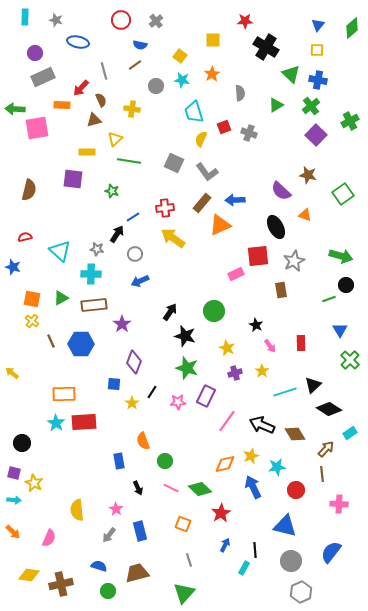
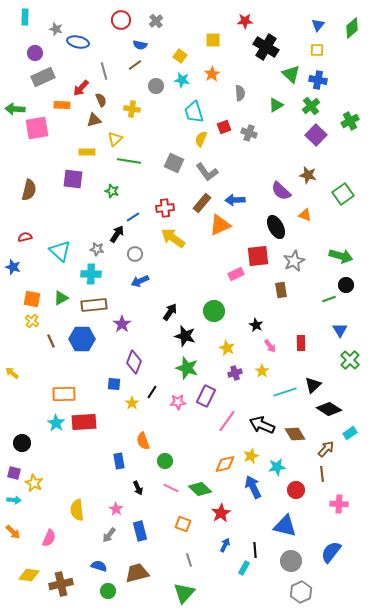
gray star at (56, 20): moved 9 px down
blue hexagon at (81, 344): moved 1 px right, 5 px up
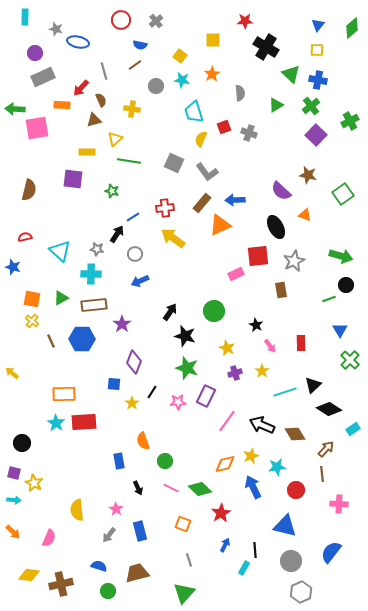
cyan rectangle at (350, 433): moved 3 px right, 4 px up
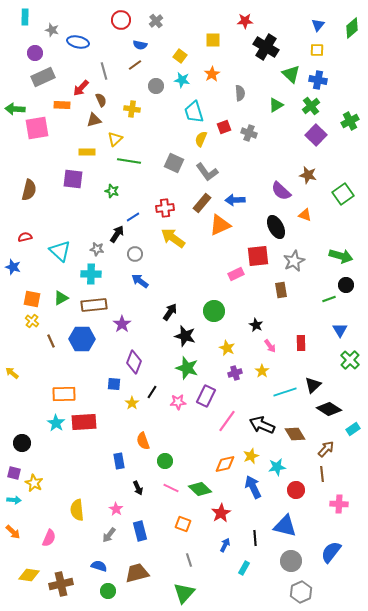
gray star at (56, 29): moved 4 px left, 1 px down
blue arrow at (140, 281): rotated 60 degrees clockwise
black line at (255, 550): moved 12 px up
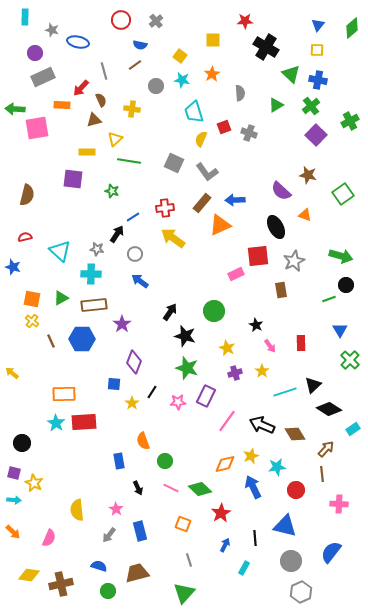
brown semicircle at (29, 190): moved 2 px left, 5 px down
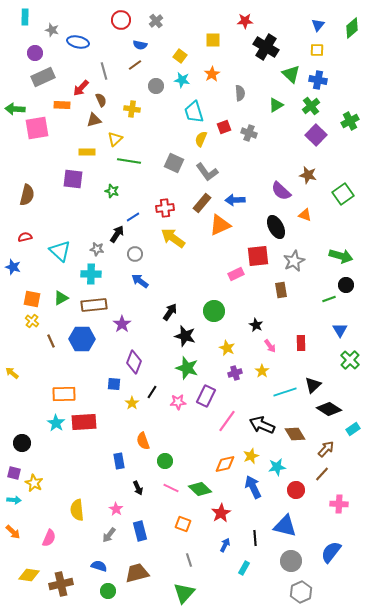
brown line at (322, 474): rotated 49 degrees clockwise
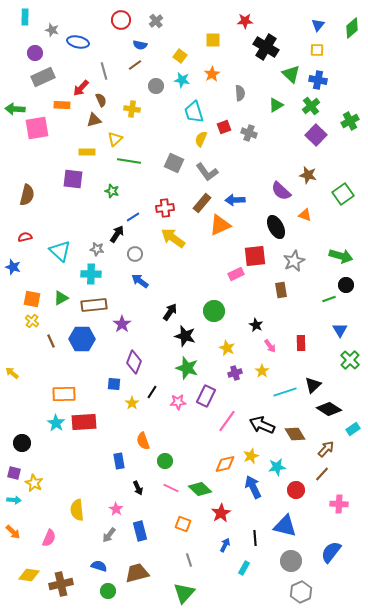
red square at (258, 256): moved 3 px left
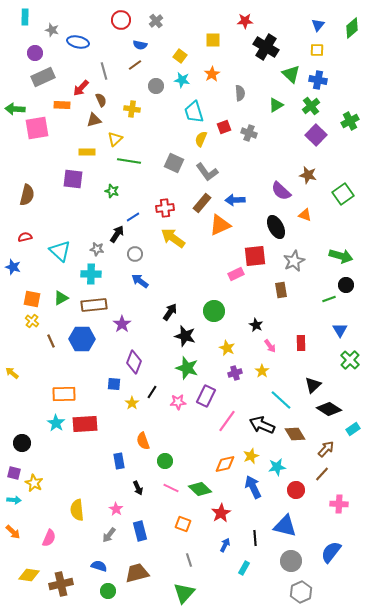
cyan line at (285, 392): moved 4 px left, 8 px down; rotated 60 degrees clockwise
red rectangle at (84, 422): moved 1 px right, 2 px down
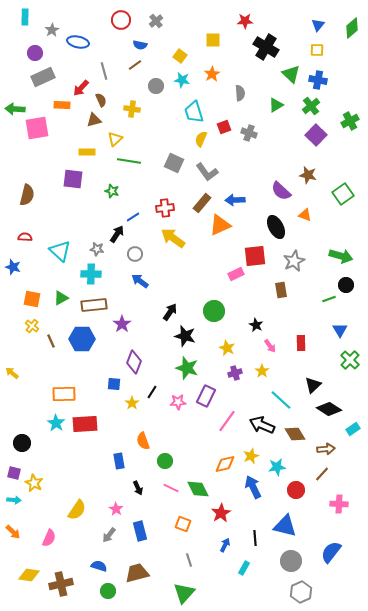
gray star at (52, 30): rotated 24 degrees clockwise
red semicircle at (25, 237): rotated 16 degrees clockwise
yellow cross at (32, 321): moved 5 px down
brown arrow at (326, 449): rotated 42 degrees clockwise
green diamond at (200, 489): moved 2 px left; rotated 20 degrees clockwise
yellow semicircle at (77, 510): rotated 140 degrees counterclockwise
